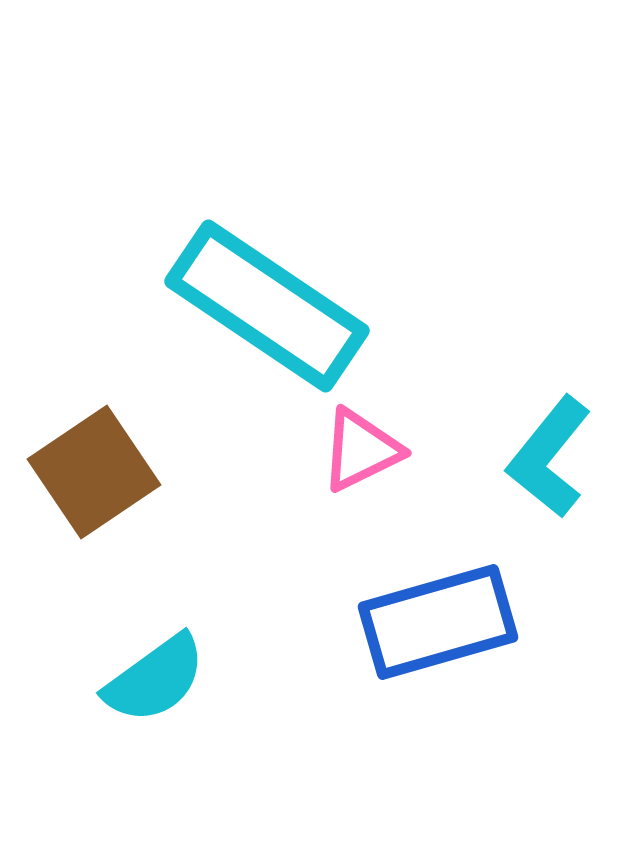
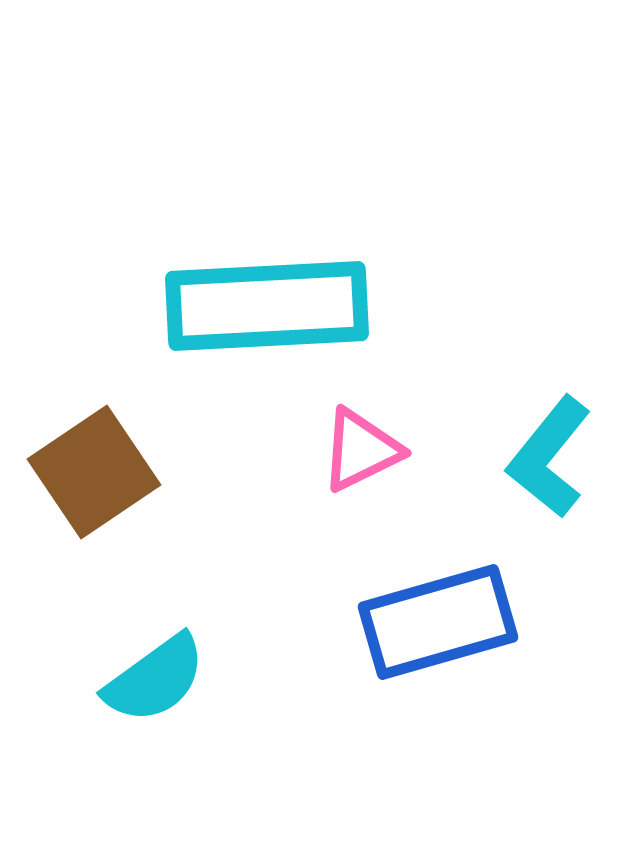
cyan rectangle: rotated 37 degrees counterclockwise
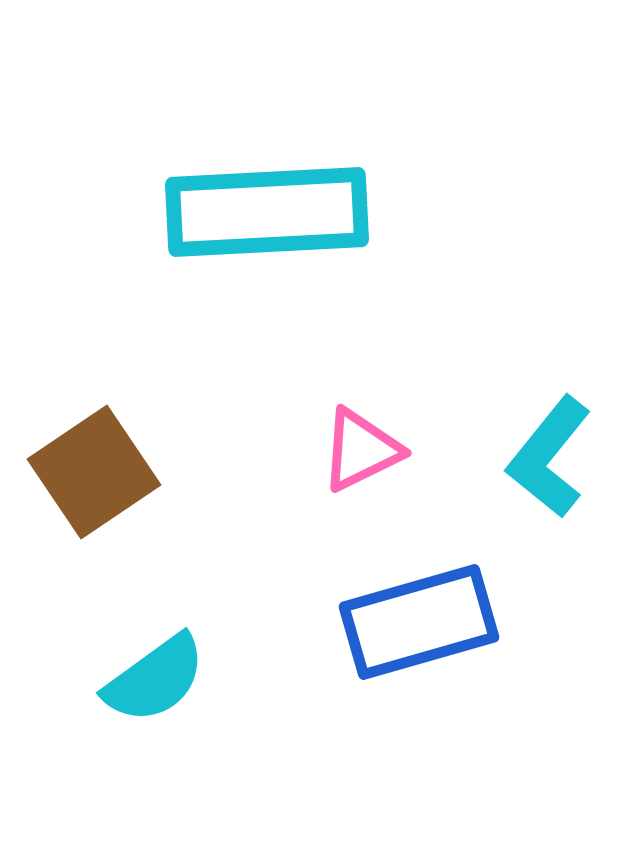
cyan rectangle: moved 94 px up
blue rectangle: moved 19 px left
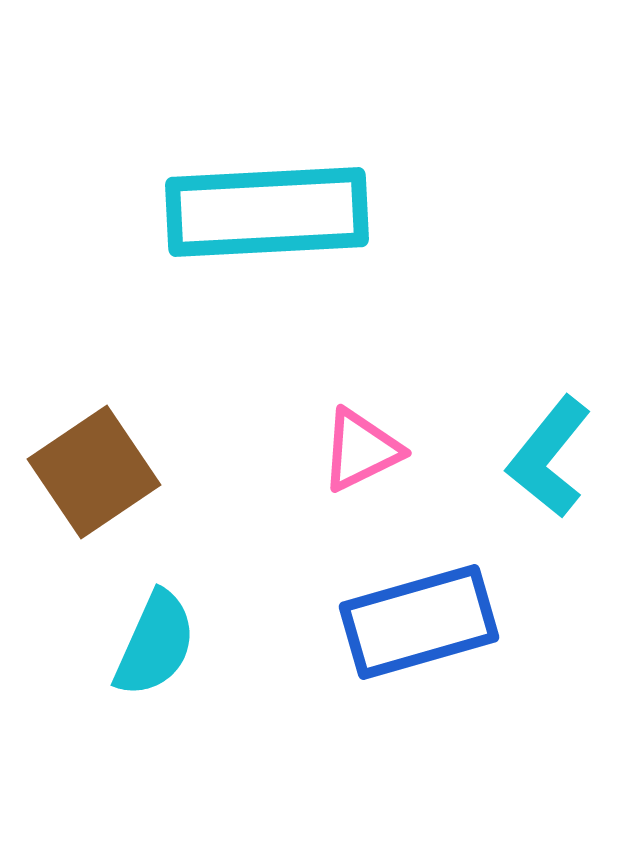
cyan semicircle: moved 35 px up; rotated 30 degrees counterclockwise
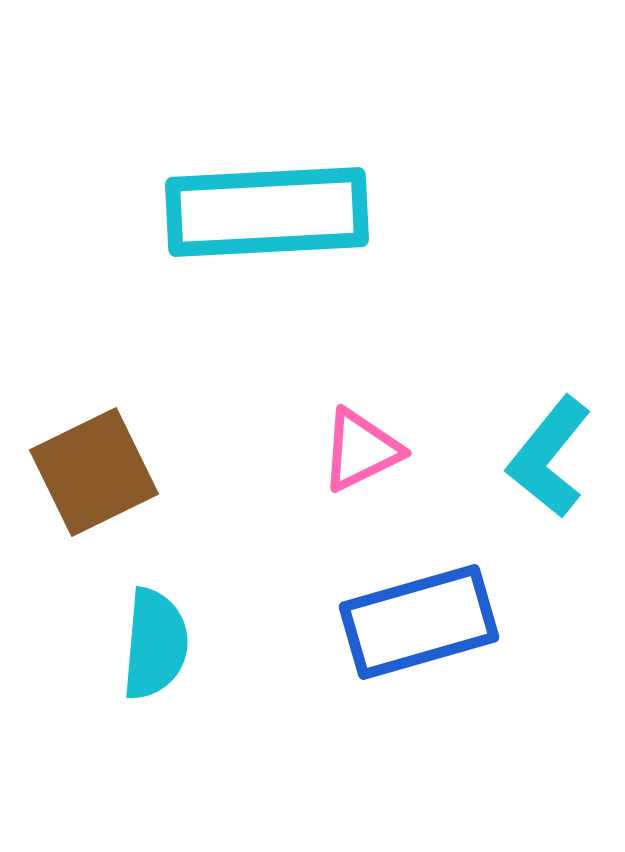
brown square: rotated 8 degrees clockwise
cyan semicircle: rotated 19 degrees counterclockwise
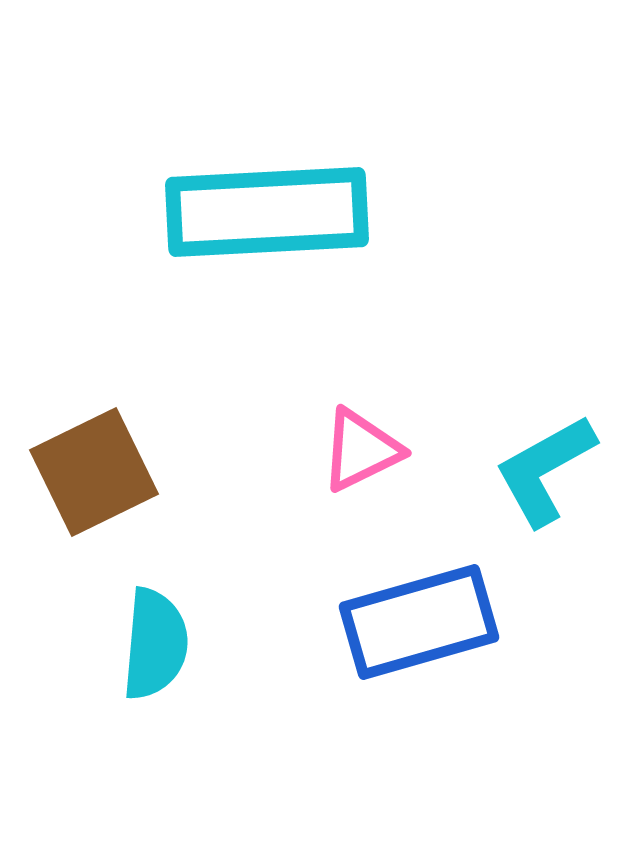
cyan L-shape: moved 4 px left, 13 px down; rotated 22 degrees clockwise
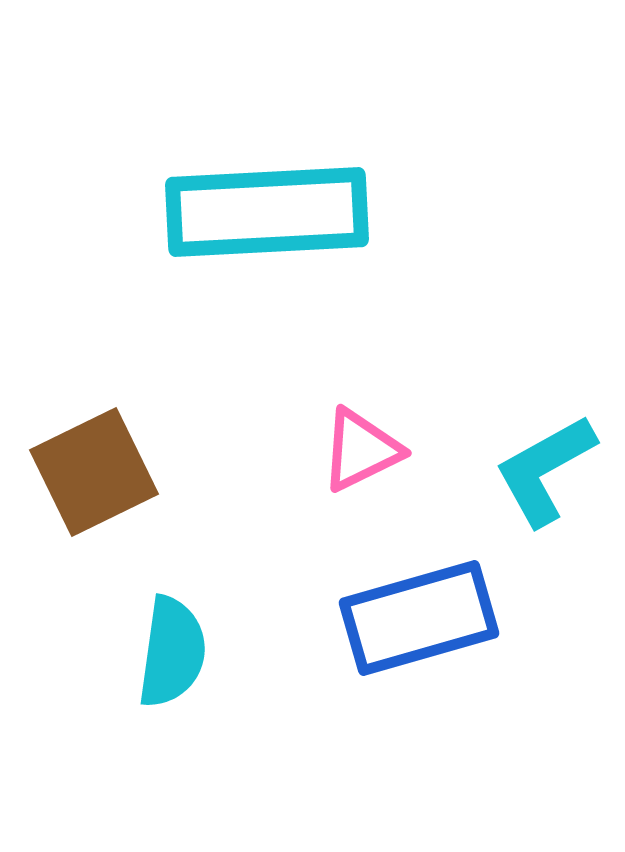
blue rectangle: moved 4 px up
cyan semicircle: moved 17 px right, 8 px down; rotated 3 degrees clockwise
